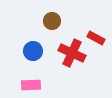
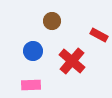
red rectangle: moved 3 px right, 3 px up
red cross: moved 8 px down; rotated 16 degrees clockwise
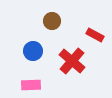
red rectangle: moved 4 px left
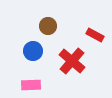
brown circle: moved 4 px left, 5 px down
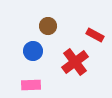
red cross: moved 3 px right, 1 px down; rotated 12 degrees clockwise
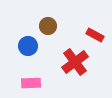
blue circle: moved 5 px left, 5 px up
pink rectangle: moved 2 px up
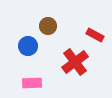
pink rectangle: moved 1 px right
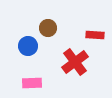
brown circle: moved 2 px down
red rectangle: rotated 24 degrees counterclockwise
